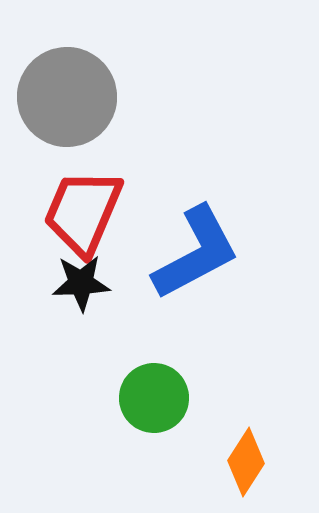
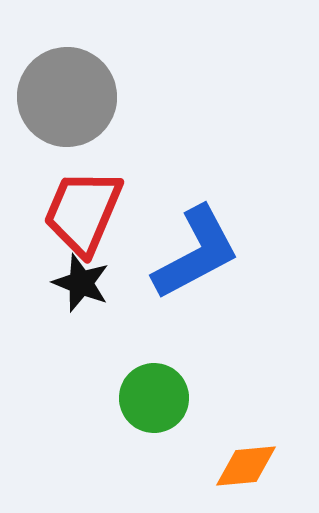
black star: rotated 24 degrees clockwise
orange diamond: moved 4 px down; rotated 52 degrees clockwise
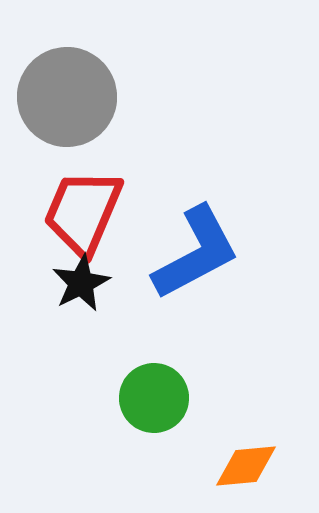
black star: rotated 24 degrees clockwise
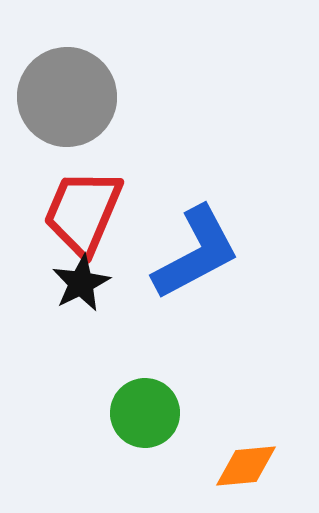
green circle: moved 9 px left, 15 px down
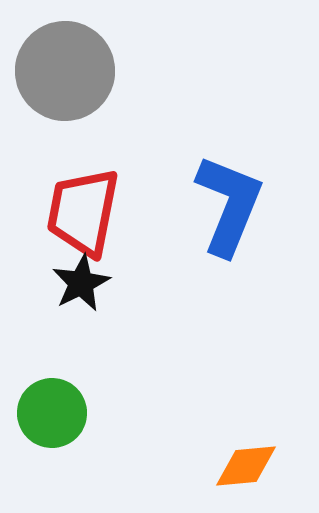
gray circle: moved 2 px left, 26 px up
red trapezoid: rotated 12 degrees counterclockwise
blue L-shape: moved 33 px right, 48 px up; rotated 40 degrees counterclockwise
green circle: moved 93 px left
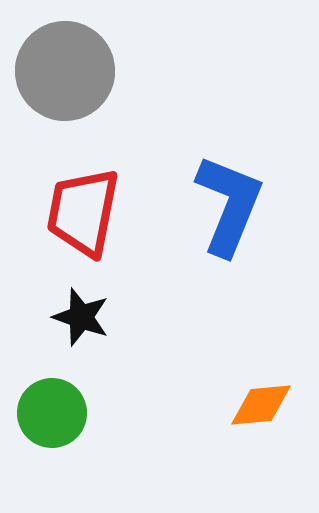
black star: moved 34 px down; rotated 26 degrees counterclockwise
orange diamond: moved 15 px right, 61 px up
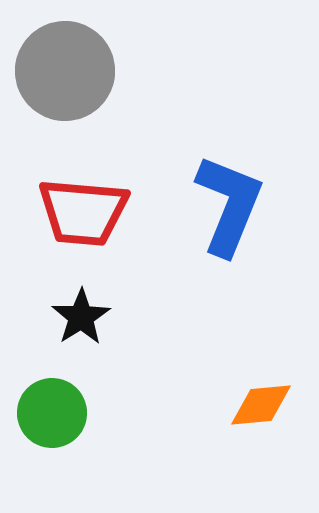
red trapezoid: rotated 96 degrees counterclockwise
black star: rotated 20 degrees clockwise
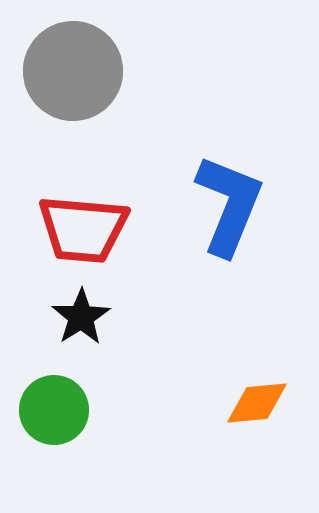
gray circle: moved 8 px right
red trapezoid: moved 17 px down
orange diamond: moved 4 px left, 2 px up
green circle: moved 2 px right, 3 px up
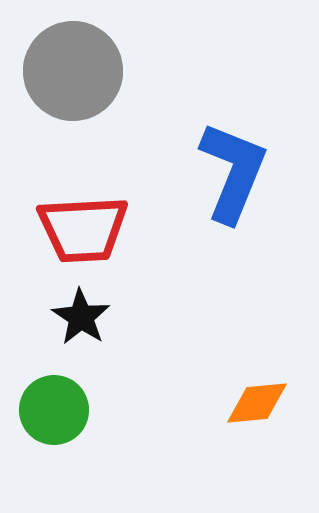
blue L-shape: moved 4 px right, 33 px up
red trapezoid: rotated 8 degrees counterclockwise
black star: rotated 6 degrees counterclockwise
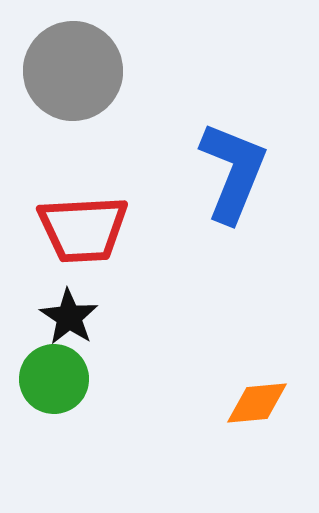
black star: moved 12 px left
green circle: moved 31 px up
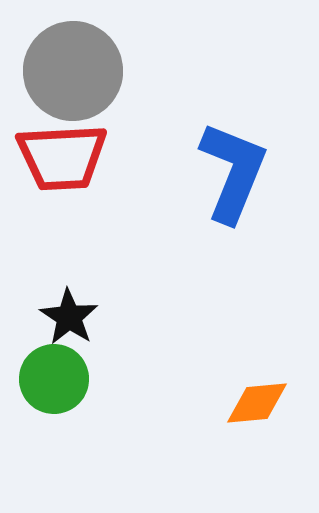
red trapezoid: moved 21 px left, 72 px up
